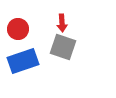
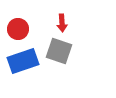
gray square: moved 4 px left, 4 px down
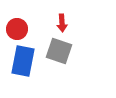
red circle: moved 1 px left
blue rectangle: rotated 60 degrees counterclockwise
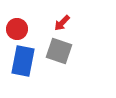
red arrow: rotated 48 degrees clockwise
